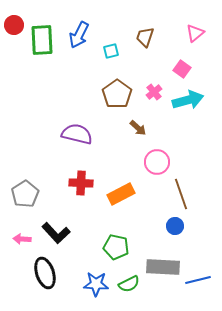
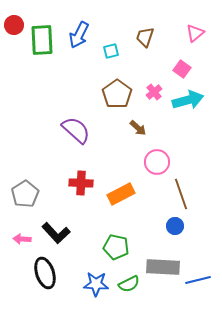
purple semicircle: moved 1 px left, 4 px up; rotated 28 degrees clockwise
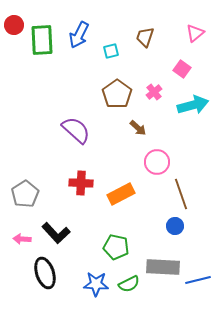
cyan arrow: moved 5 px right, 5 px down
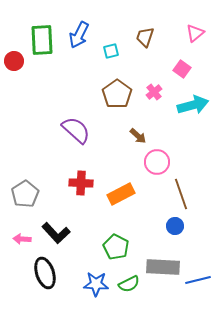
red circle: moved 36 px down
brown arrow: moved 8 px down
green pentagon: rotated 15 degrees clockwise
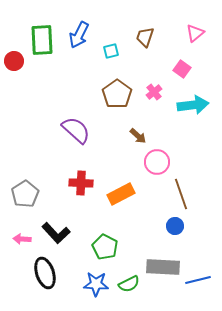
cyan arrow: rotated 8 degrees clockwise
green pentagon: moved 11 px left
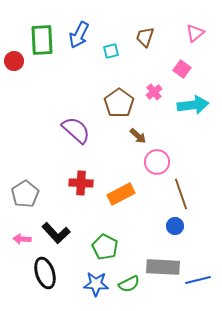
brown pentagon: moved 2 px right, 9 px down
